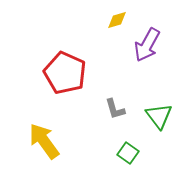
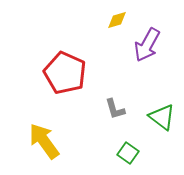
green triangle: moved 3 px right, 1 px down; rotated 16 degrees counterclockwise
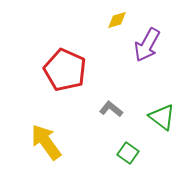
red pentagon: moved 3 px up
gray L-shape: moved 4 px left; rotated 145 degrees clockwise
yellow arrow: moved 2 px right, 1 px down
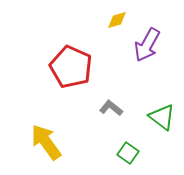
red pentagon: moved 6 px right, 3 px up
gray L-shape: moved 1 px up
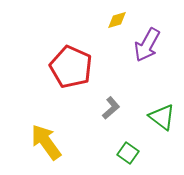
gray L-shape: rotated 100 degrees clockwise
